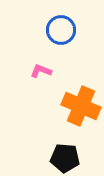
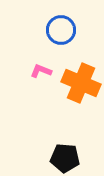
orange cross: moved 23 px up
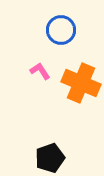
pink L-shape: moved 1 px left; rotated 35 degrees clockwise
black pentagon: moved 15 px left; rotated 24 degrees counterclockwise
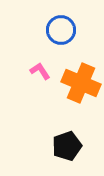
black pentagon: moved 17 px right, 12 px up
